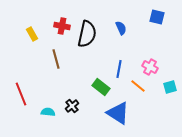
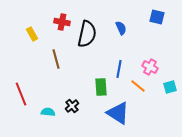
red cross: moved 4 px up
green rectangle: rotated 48 degrees clockwise
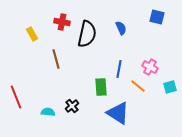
red line: moved 5 px left, 3 px down
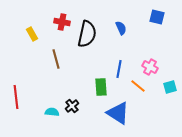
red line: rotated 15 degrees clockwise
cyan semicircle: moved 4 px right
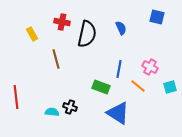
green rectangle: rotated 66 degrees counterclockwise
black cross: moved 2 px left, 1 px down; rotated 32 degrees counterclockwise
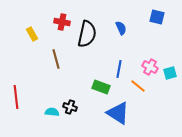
cyan square: moved 14 px up
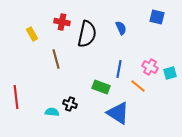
black cross: moved 3 px up
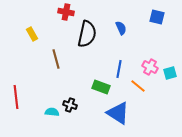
red cross: moved 4 px right, 10 px up
black cross: moved 1 px down
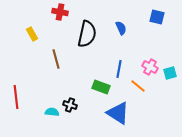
red cross: moved 6 px left
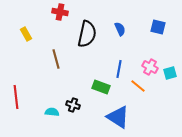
blue square: moved 1 px right, 10 px down
blue semicircle: moved 1 px left, 1 px down
yellow rectangle: moved 6 px left
black cross: moved 3 px right
blue triangle: moved 4 px down
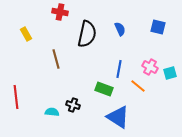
green rectangle: moved 3 px right, 2 px down
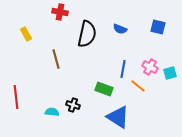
blue semicircle: rotated 136 degrees clockwise
blue line: moved 4 px right
